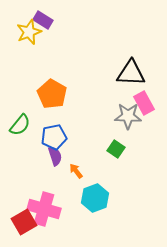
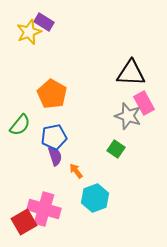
purple rectangle: moved 1 px right, 2 px down
gray star: rotated 16 degrees clockwise
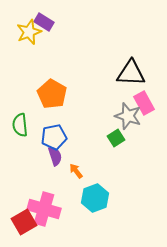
green semicircle: rotated 135 degrees clockwise
green square: moved 11 px up; rotated 24 degrees clockwise
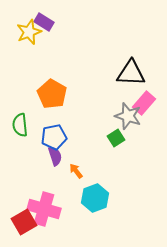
pink rectangle: rotated 70 degrees clockwise
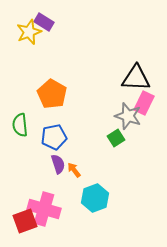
black triangle: moved 5 px right, 5 px down
pink rectangle: rotated 15 degrees counterclockwise
purple semicircle: moved 3 px right, 8 px down
orange arrow: moved 2 px left, 1 px up
red square: moved 1 px right, 1 px up; rotated 10 degrees clockwise
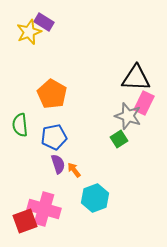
green square: moved 3 px right, 1 px down
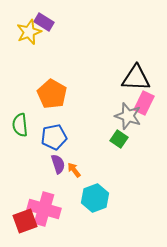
green square: rotated 24 degrees counterclockwise
